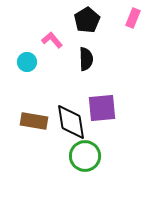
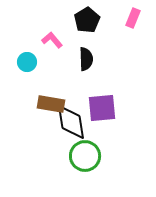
brown rectangle: moved 17 px right, 17 px up
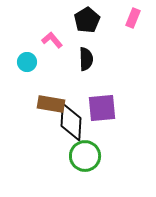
black diamond: rotated 12 degrees clockwise
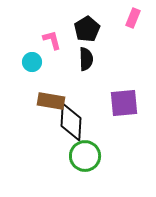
black pentagon: moved 9 px down
pink L-shape: rotated 25 degrees clockwise
cyan circle: moved 5 px right
brown rectangle: moved 3 px up
purple square: moved 22 px right, 5 px up
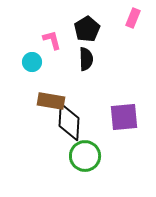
purple square: moved 14 px down
black diamond: moved 2 px left
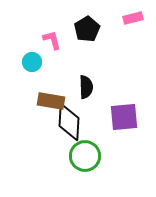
pink rectangle: rotated 54 degrees clockwise
black semicircle: moved 28 px down
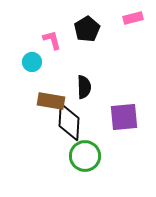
black semicircle: moved 2 px left
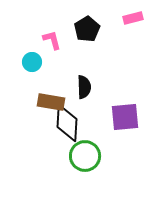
brown rectangle: moved 1 px down
purple square: moved 1 px right
black diamond: moved 2 px left, 1 px down
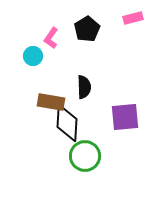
pink L-shape: moved 1 px left, 2 px up; rotated 130 degrees counterclockwise
cyan circle: moved 1 px right, 6 px up
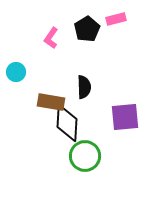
pink rectangle: moved 17 px left, 1 px down
cyan circle: moved 17 px left, 16 px down
